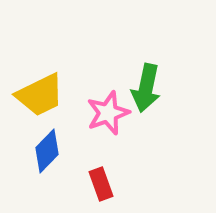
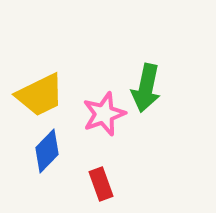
pink star: moved 4 px left, 1 px down
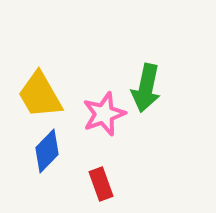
yellow trapezoid: rotated 86 degrees clockwise
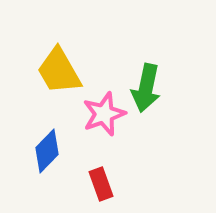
yellow trapezoid: moved 19 px right, 24 px up
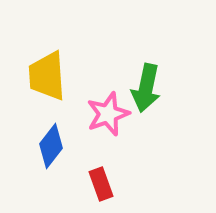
yellow trapezoid: moved 12 px left, 5 px down; rotated 26 degrees clockwise
pink star: moved 4 px right
blue diamond: moved 4 px right, 5 px up; rotated 6 degrees counterclockwise
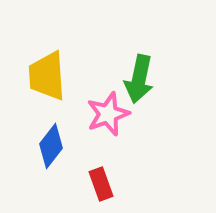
green arrow: moved 7 px left, 9 px up
